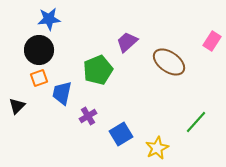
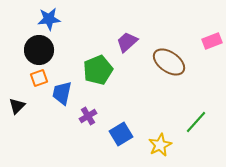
pink rectangle: rotated 36 degrees clockwise
yellow star: moved 3 px right, 3 px up
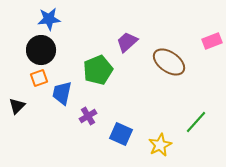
black circle: moved 2 px right
blue square: rotated 35 degrees counterclockwise
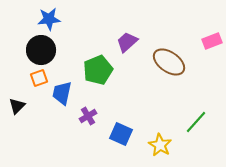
yellow star: rotated 15 degrees counterclockwise
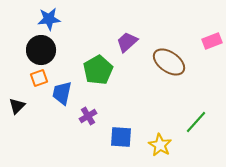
green pentagon: rotated 8 degrees counterclockwise
blue square: moved 3 px down; rotated 20 degrees counterclockwise
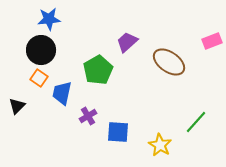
orange square: rotated 36 degrees counterclockwise
blue square: moved 3 px left, 5 px up
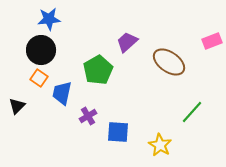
green line: moved 4 px left, 10 px up
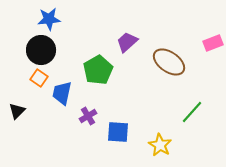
pink rectangle: moved 1 px right, 2 px down
black triangle: moved 5 px down
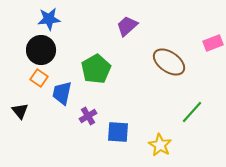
purple trapezoid: moved 16 px up
green pentagon: moved 2 px left, 1 px up
black triangle: moved 3 px right; rotated 24 degrees counterclockwise
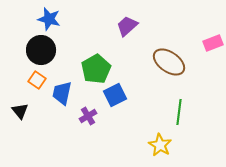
blue star: rotated 20 degrees clockwise
orange square: moved 2 px left, 2 px down
green line: moved 13 px left; rotated 35 degrees counterclockwise
blue square: moved 3 px left, 37 px up; rotated 30 degrees counterclockwise
